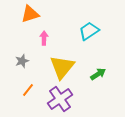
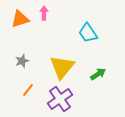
orange triangle: moved 10 px left, 5 px down
cyan trapezoid: moved 1 px left, 2 px down; rotated 90 degrees counterclockwise
pink arrow: moved 25 px up
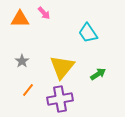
pink arrow: rotated 136 degrees clockwise
orange triangle: rotated 18 degrees clockwise
gray star: rotated 16 degrees counterclockwise
purple cross: rotated 25 degrees clockwise
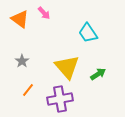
orange triangle: rotated 36 degrees clockwise
yellow triangle: moved 5 px right; rotated 20 degrees counterclockwise
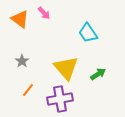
yellow triangle: moved 1 px left, 1 px down
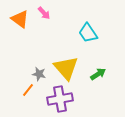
gray star: moved 17 px right, 13 px down; rotated 24 degrees counterclockwise
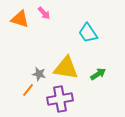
orange triangle: rotated 18 degrees counterclockwise
yellow triangle: rotated 40 degrees counterclockwise
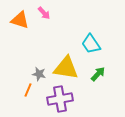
orange triangle: moved 1 px down
cyan trapezoid: moved 3 px right, 11 px down
green arrow: rotated 14 degrees counterclockwise
orange line: rotated 16 degrees counterclockwise
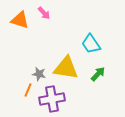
purple cross: moved 8 px left
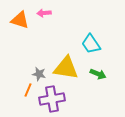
pink arrow: rotated 128 degrees clockwise
green arrow: rotated 70 degrees clockwise
